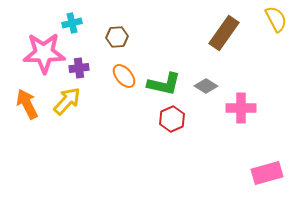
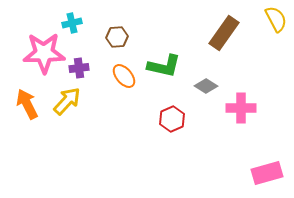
green L-shape: moved 18 px up
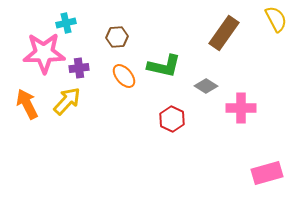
cyan cross: moved 6 px left
red hexagon: rotated 10 degrees counterclockwise
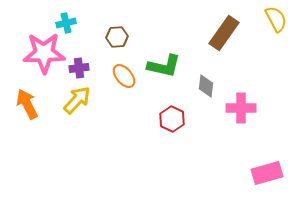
gray diamond: rotated 65 degrees clockwise
yellow arrow: moved 10 px right, 1 px up
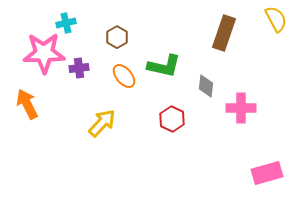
brown rectangle: rotated 16 degrees counterclockwise
brown hexagon: rotated 25 degrees counterclockwise
yellow arrow: moved 25 px right, 23 px down
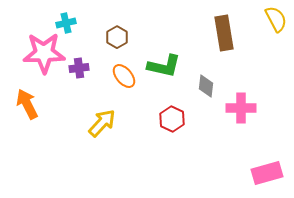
brown rectangle: rotated 28 degrees counterclockwise
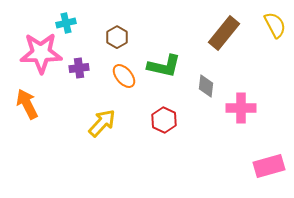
yellow semicircle: moved 1 px left, 6 px down
brown rectangle: rotated 48 degrees clockwise
pink star: moved 3 px left
red hexagon: moved 8 px left, 1 px down
pink rectangle: moved 2 px right, 7 px up
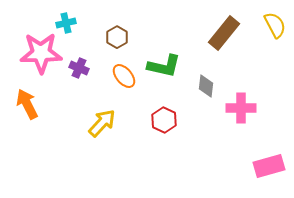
purple cross: rotated 30 degrees clockwise
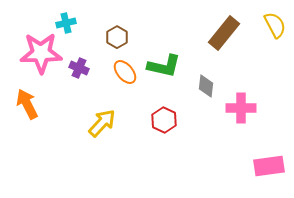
orange ellipse: moved 1 px right, 4 px up
pink rectangle: rotated 8 degrees clockwise
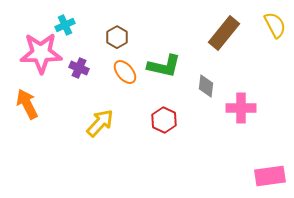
cyan cross: moved 1 px left, 2 px down; rotated 12 degrees counterclockwise
yellow arrow: moved 2 px left
pink rectangle: moved 1 px right, 10 px down
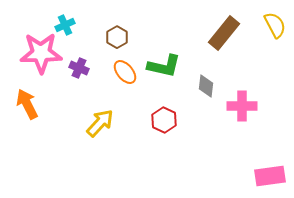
pink cross: moved 1 px right, 2 px up
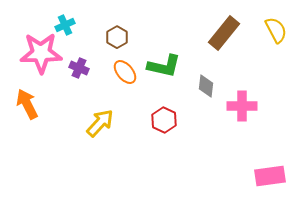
yellow semicircle: moved 1 px right, 5 px down
